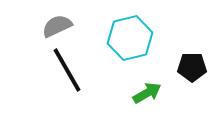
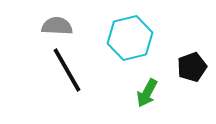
gray semicircle: rotated 28 degrees clockwise
black pentagon: rotated 20 degrees counterclockwise
green arrow: rotated 148 degrees clockwise
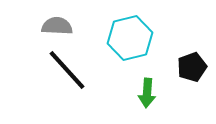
black line: rotated 12 degrees counterclockwise
green arrow: rotated 24 degrees counterclockwise
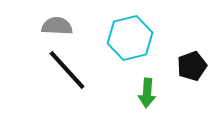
black pentagon: moved 1 px up
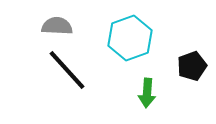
cyan hexagon: rotated 6 degrees counterclockwise
